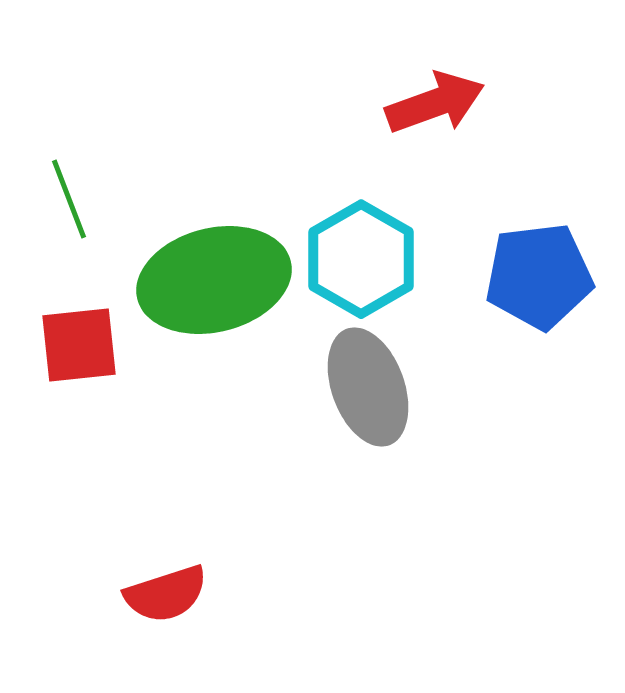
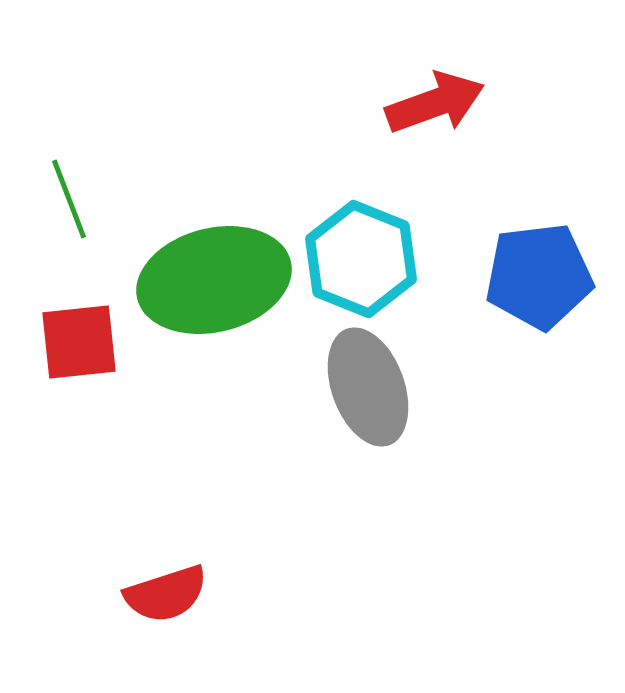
cyan hexagon: rotated 8 degrees counterclockwise
red square: moved 3 px up
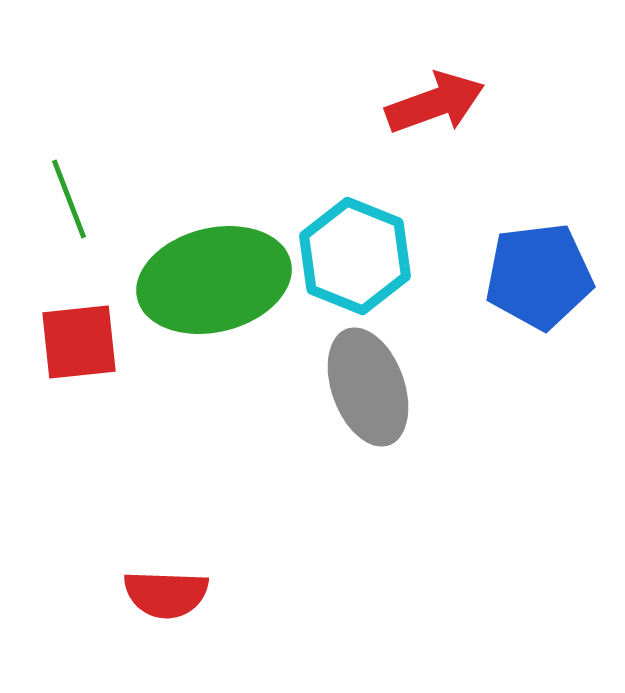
cyan hexagon: moved 6 px left, 3 px up
red semicircle: rotated 20 degrees clockwise
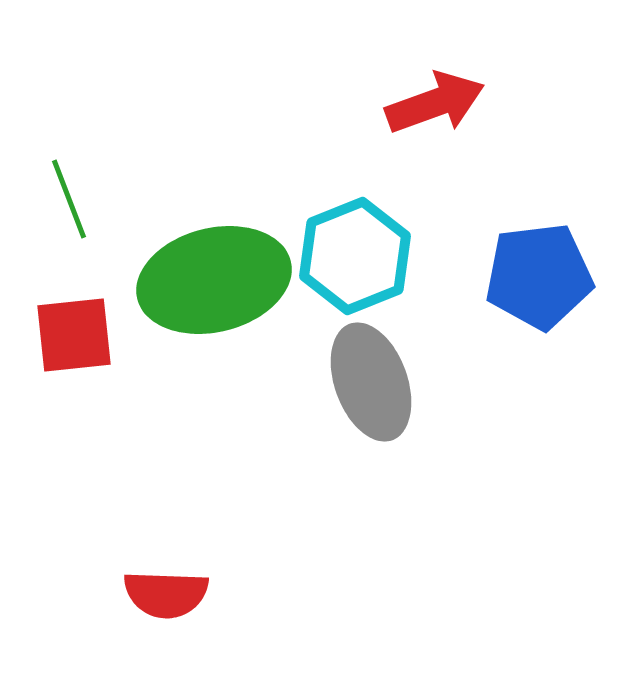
cyan hexagon: rotated 16 degrees clockwise
red square: moved 5 px left, 7 px up
gray ellipse: moved 3 px right, 5 px up
